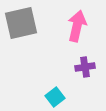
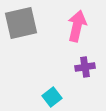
cyan square: moved 3 px left
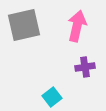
gray square: moved 3 px right, 2 px down
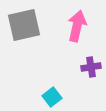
purple cross: moved 6 px right
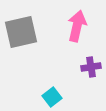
gray square: moved 3 px left, 7 px down
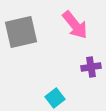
pink arrow: moved 2 px left, 1 px up; rotated 128 degrees clockwise
cyan square: moved 3 px right, 1 px down
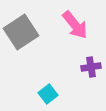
gray square: rotated 20 degrees counterclockwise
cyan square: moved 7 px left, 4 px up
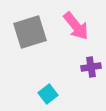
pink arrow: moved 1 px right, 1 px down
gray square: moved 9 px right; rotated 16 degrees clockwise
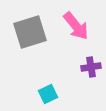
cyan square: rotated 12 degrees clockwise
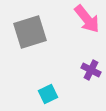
pink arrow: moved 11 px right, 7 px up
purple cross: moved 3 px down; rotated 36 degrees clockwise
